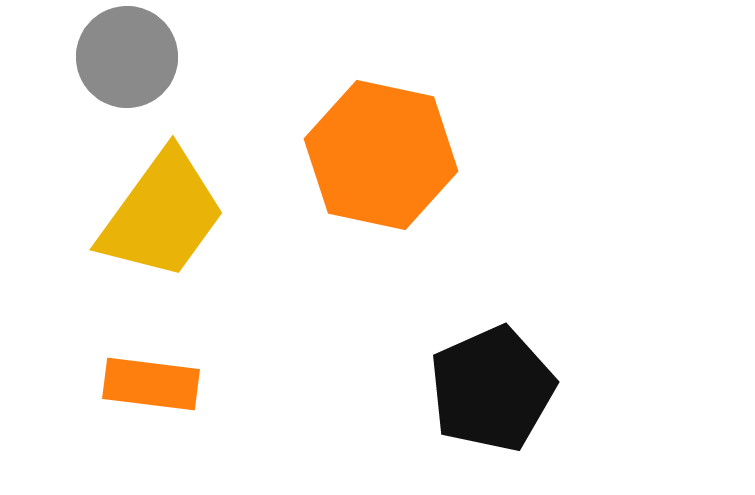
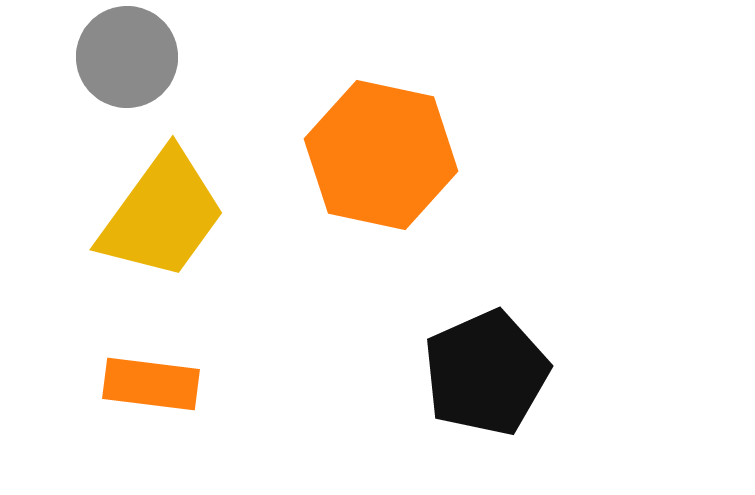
black pentagon: moved 6 px left, 16 px up
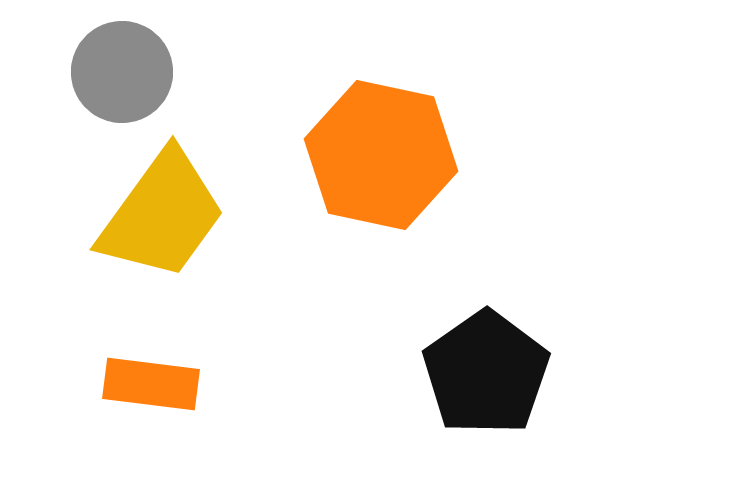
gray circle: moved 5 px left, 15 px down
black pentagon: rotated 11 degrees counterclockwise
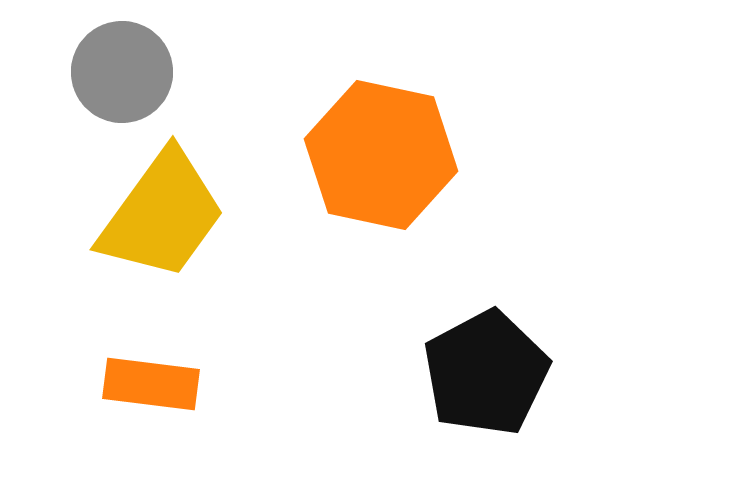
black pentagon: rotated 7 degrees clockwise
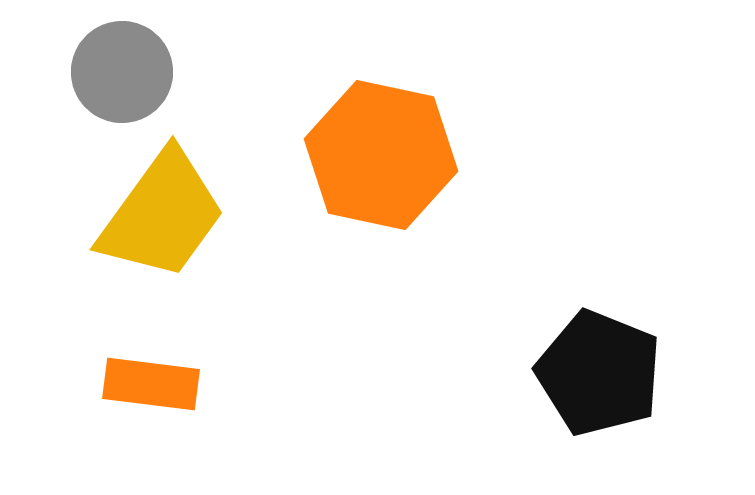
black pentagon: moved 113 px right; rotated 22 degrees counterclockwise
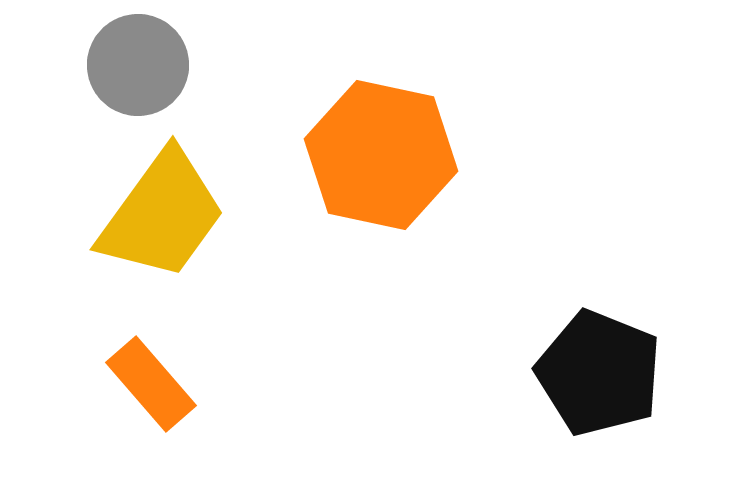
gray circle: moved 16 px right, 7 px up
orange rectangle: rotated 42 degrees clockwise
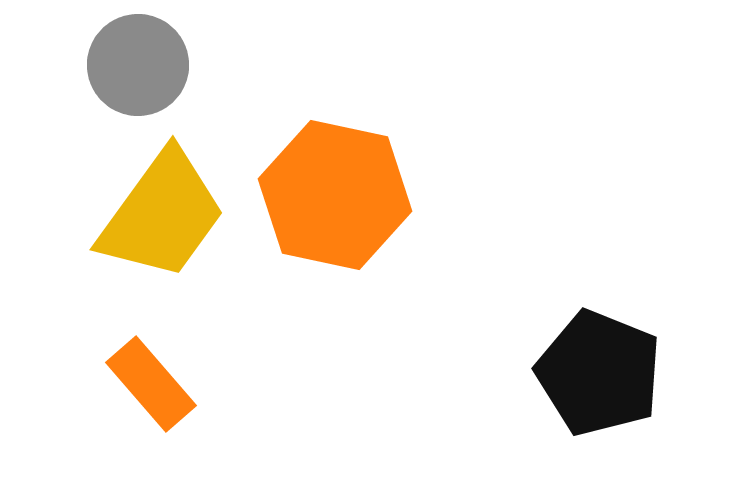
orange hexagon: moved 46 px left, 40 px down
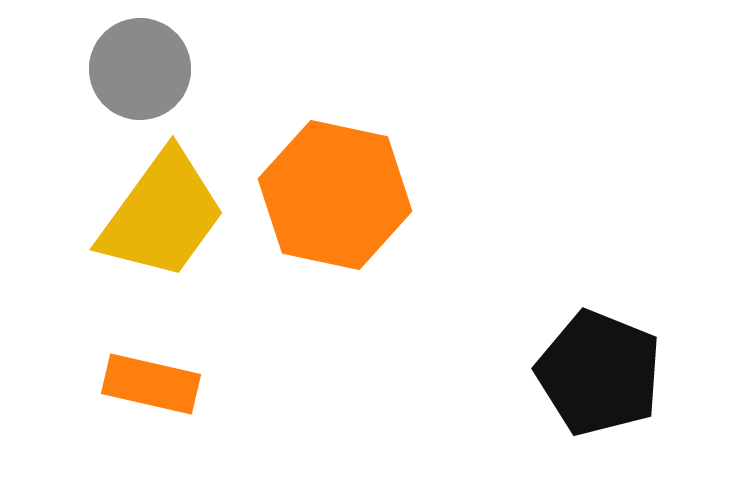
gray circle: moved 2 px right, 4 px down
orange rectangle: rotated 36 degrees counterclockwise
